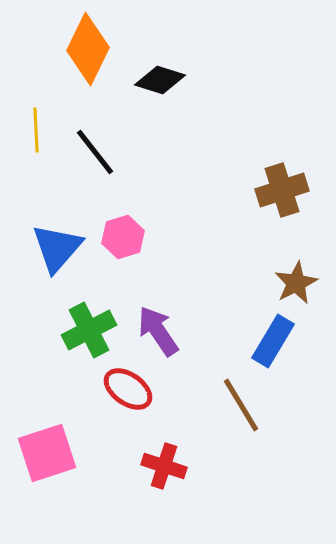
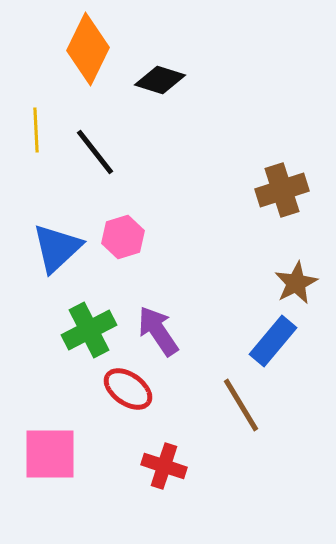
blue triangle: rotated 6 degrees clockwise
blue rectangle: rotated 9 degrees clockwise
pink square: moved 3 px right, 1 px down; rotated 18 degrees clockwise
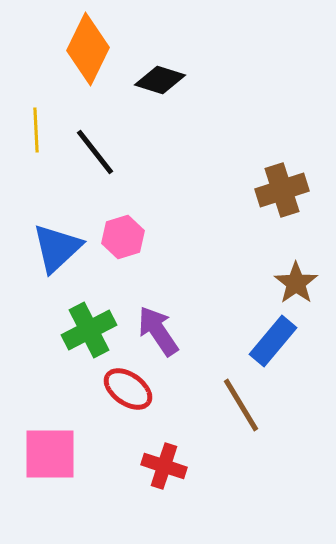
brown star: rotated 9 degrees counterclockwise
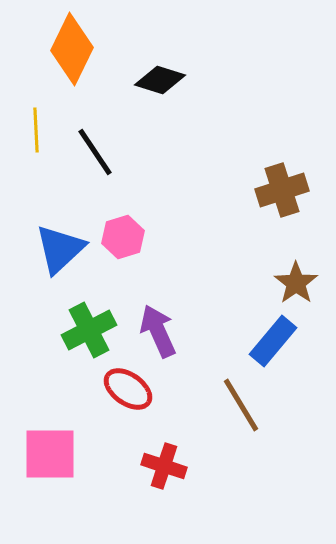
orange diamond: moved 16 px left
black line: rotated 4 degrees clockwise
blue triangle: moved 3 px right, 1 px down
purple arrow: rotated 10 degrees clockwise
